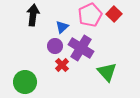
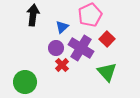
red square: moved 7 px left, 25 px down
purple circle: moved 1 px right, 2 px down
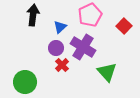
blue triangle: moved 2 px left
red square: moved 17 px right, 13 px up
purple cross: moved 2 px right, 1 px up
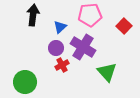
pink pentagon: rotated 20 degrees clockwise
red cross: rotated 16 degrees clockwise
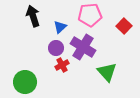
black arrow: moved 1 px down; rotated 25 degrees counterclockwise
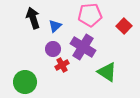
black arrow: moved 2 px down
blue triangle: moved 5 px left, 1 px up
purple circle: moved 3 px left, 1 px down
green triangle: rotated 15 degrees counterclockwise
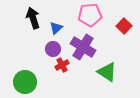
blue triangle: moved 1 px right, 2 px down
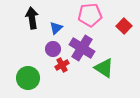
black arrow: moved 1 px left; rotated 10 degrees clockwise
purple cross: moved 1 px left, 1 px down
green triangle: moved 3 px left, 4 px up
green circle: moved 3 px right, 4 px up
